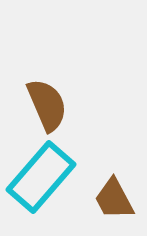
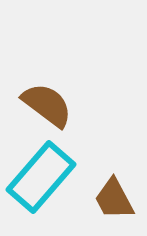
brown semicircle: rotated 30 degrees counterclockwise
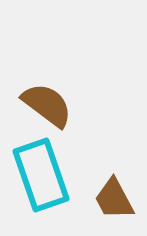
cyan rectangle: moved 2 px up; rotated 60 degrees counterclockwise
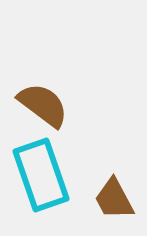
brown semicircle: moved 4 px left
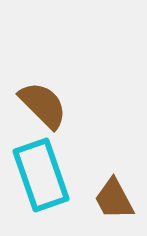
brown semicircle: rotated 8 degrees clockwise
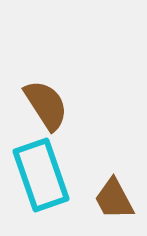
brown semicircle: moved 3 px right; rotated 12 degrees clockwise
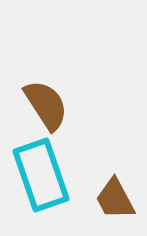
brown trapezoid: moved 1 px right
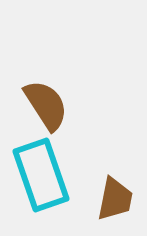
brown trapezoid: rotated 141 degrees counterclockwise
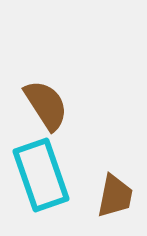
brown trapezoid: moved 3 px up
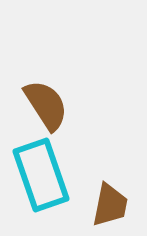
brown trapezoid: moved 5 px left, 9 px down
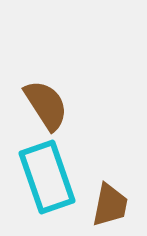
cyan rectangle: moved 6 px right, 2 px down
